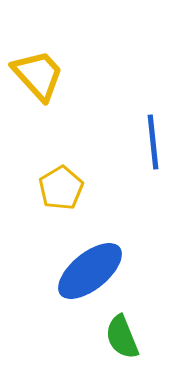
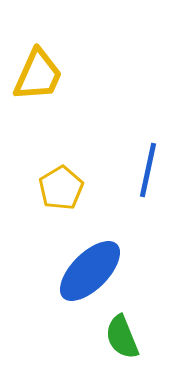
yellow trapezoid: rotated 66 degrees clockwise
blue line: moved 5 px left, 28 px down; rotated 18 degrees clockwise
blue ellipse: rotated 6 degrees counterclockwise
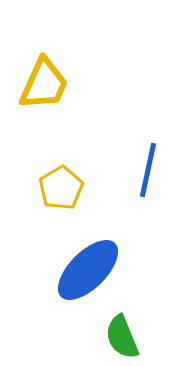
yellow trapezoid: moved 6 px right, 9 px down
blue ellipse: moved 2 px left, 1 px up
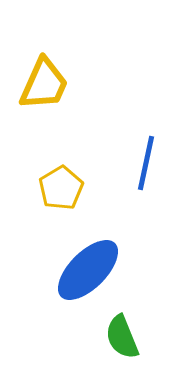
blue line: moved 2 px left, 7 px up
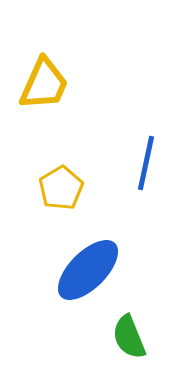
green semicircle: moved 7 px right
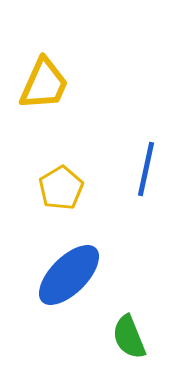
blue line: moved 6 px down
blue ellipse: moved 19 px left, 5 px down
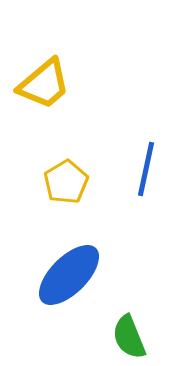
yellow trapezoid: rotated 26 degrees clockwise
yellow pentagon: moved 5 px right, 6 px up
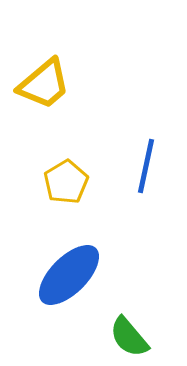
blue line: moved 3 px up
green semicircle: rotated 18 degrees counterclockwise
